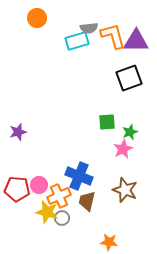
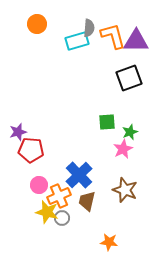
orange circle: moved 6 px down
gray semicircle: rotated 78 degrees counterclockwise
blue cross: moved 1 px up; rotated 24 degrees clockwise
red pentagon: moved 14 px right, 39 px up
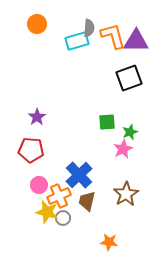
purple star: moved 19 px right, 15 px up; rotated 18 degrees counterclockwise
brown star: moved 1 px right, 4 px down; rotated 20 degrees clockwise
gray circle: moved 1 px right
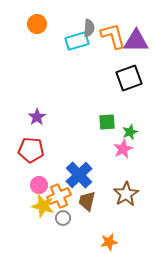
yellow star: moved 4 px left, 6 px up
orange star: rotated 18 degrees counterclockwise
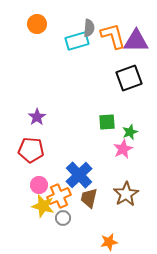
brown trapezoid: moved 2 px right, 3 px up
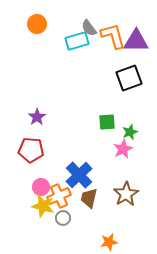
gray semicircle: rotated 138 degrees clockwise
pink circle: moved 2 px right, 2 px down
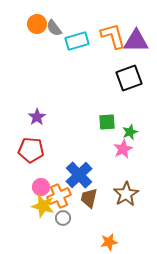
gray semicircle: moved 35 px left
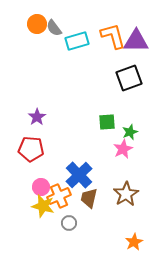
red pentagon: moved 1 px up
gray circle: moved 6 px right, 5 px down
orange star: moved 25 px right; rotated 18 degrees counterclockwise
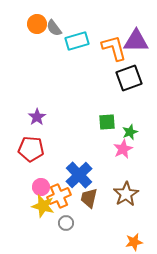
orange L-shape: moved 1 px right, 12 px down
gray circle: moved 3 px left
orange star: rotated 18 degrees clockwise
